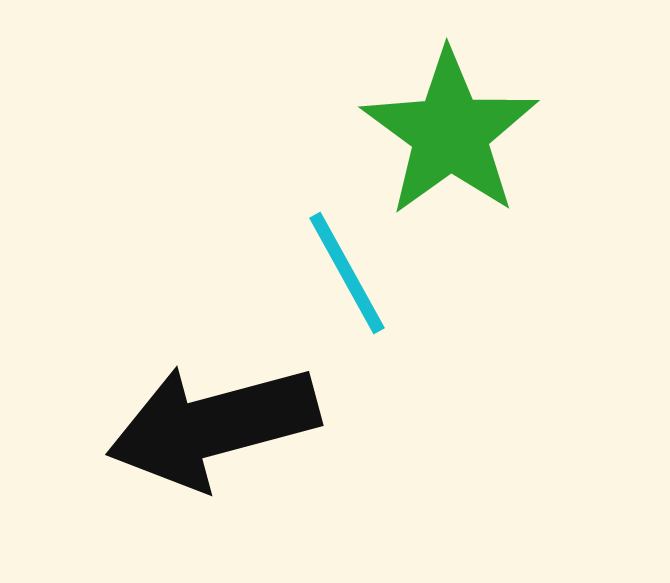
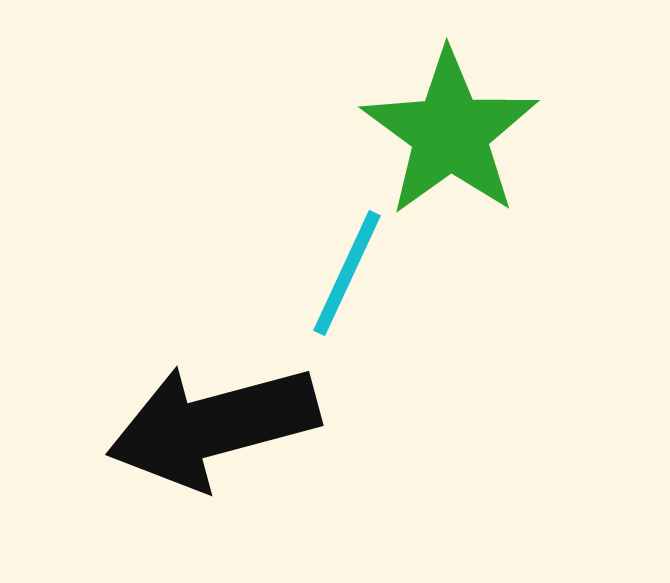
cyan line: rotated 54 degrees clockwise
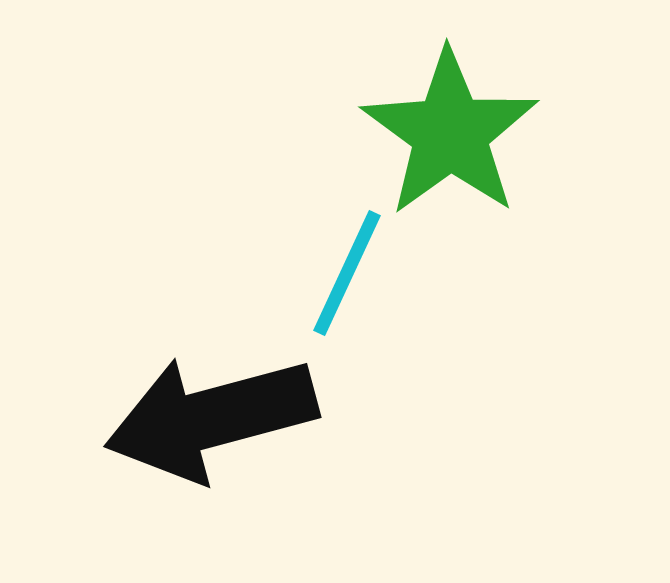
black arrow: moved 2 px left, 8 px up
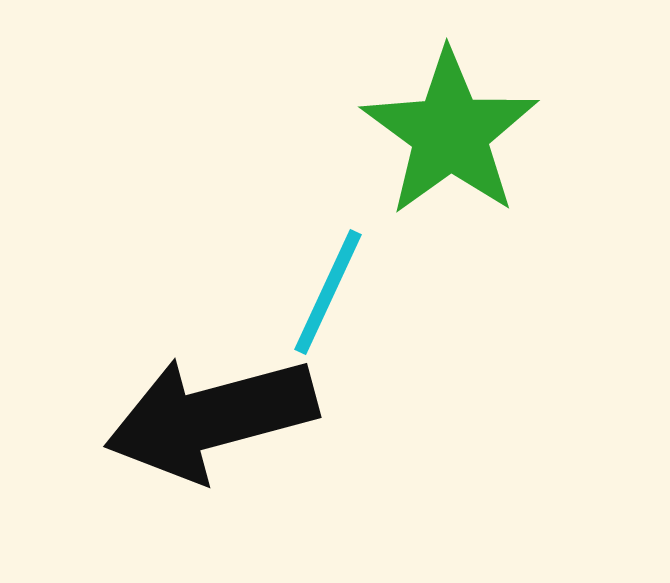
cyan line: moved 19 px left, 19 px down
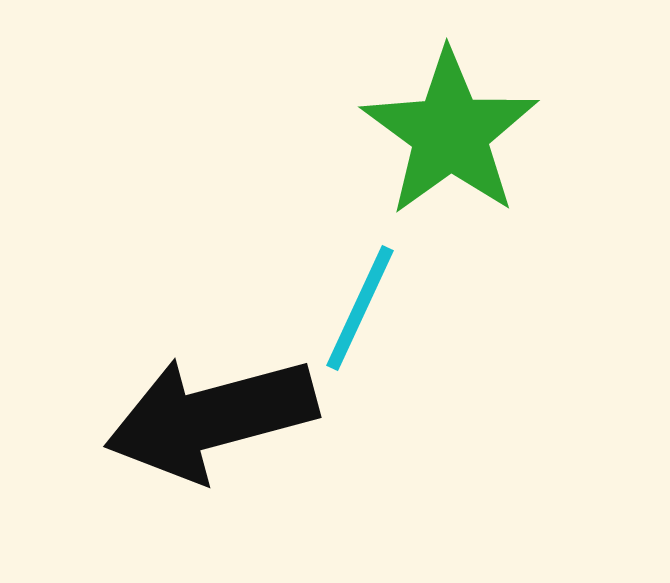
cyan line: moved 32 px right, 16 px down
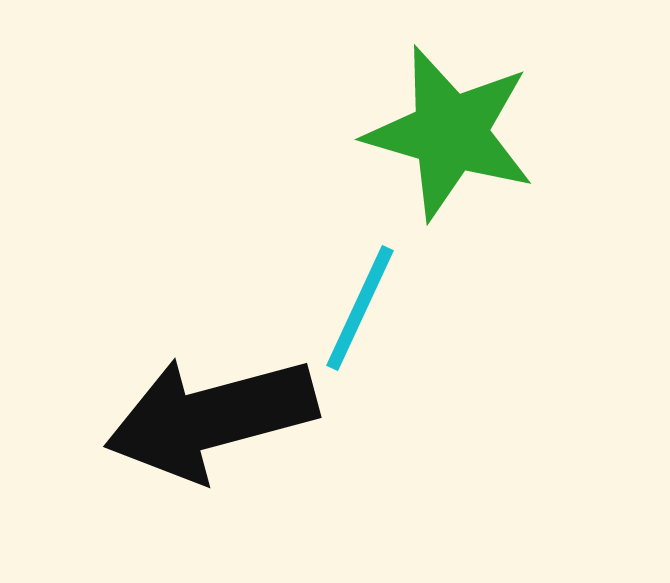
green star: rotated 20 degrees counterclockwise
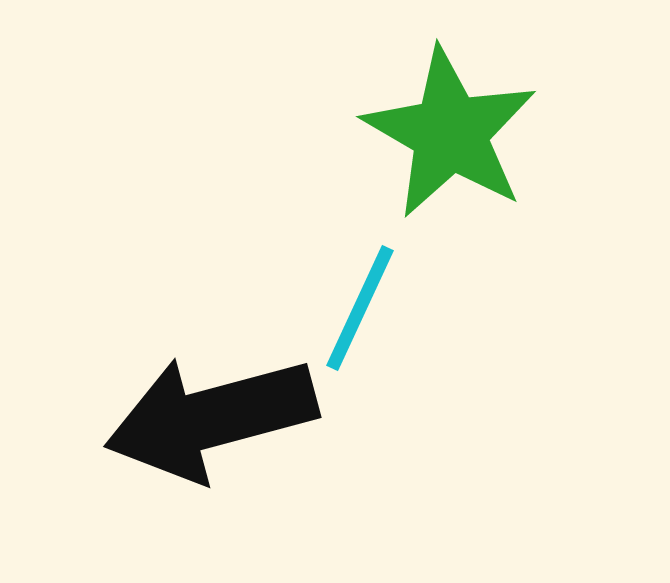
green star: rotated 14 degrees clockwise
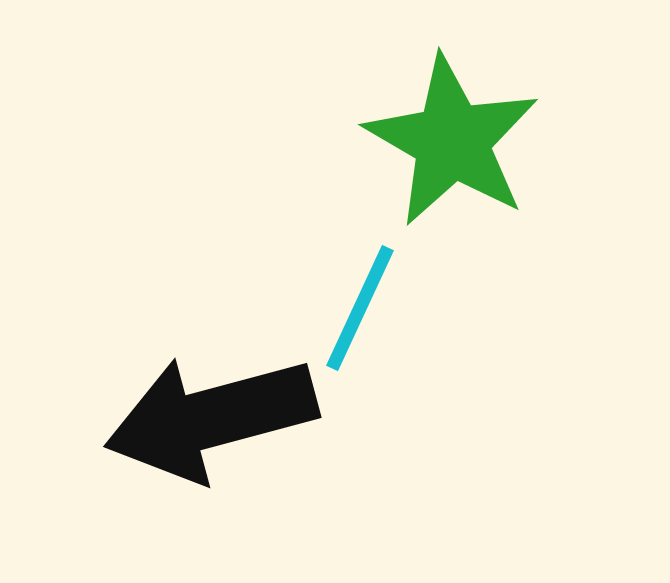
green star: moved 2 px right, 8 px down
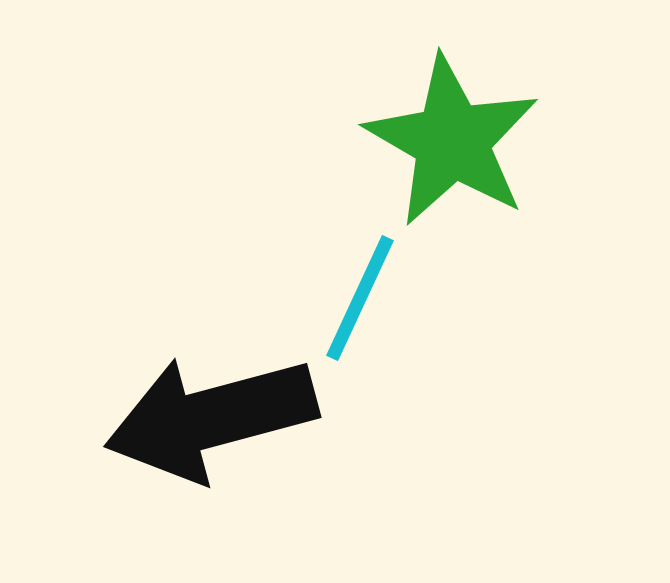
cyan line: moved 10 px up
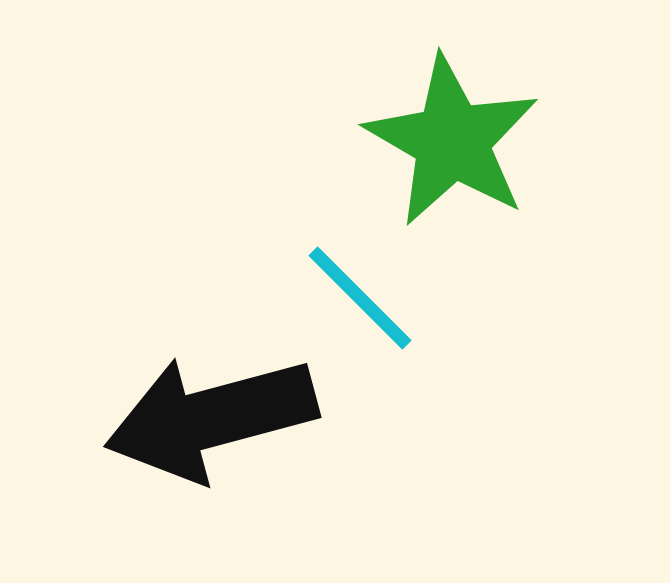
cyan line: rotated 70 degrees counterclockwise
